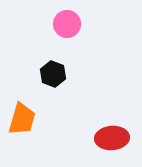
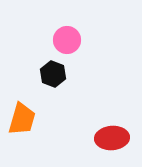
pink circle: moved 16 px down
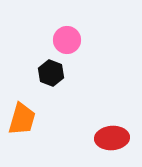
black hexagon: moved 2 px left, 1 px up
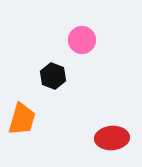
pink circle: moved 15 px right
black hexagon: moved 2 px right, 3 px down
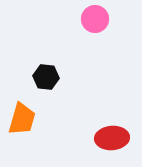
pink circle: moved 13 px right, 21 px up
black hexagon: moved 7 px left, 1 px down; rotated 15 degrees counterclockwise
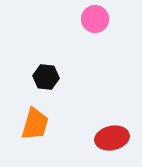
orange trapezoid: moved 13 px right, 5 px down
red ellipse: rotated 8 degrees counterclockwise
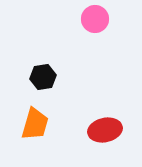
black hexagon: moved 3 px left; rotated 15 degrees counterclockwise
red ellipse: moved 7 px left, 8 px up
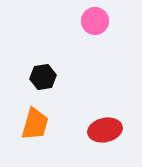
pink circle: moved 2 px down
